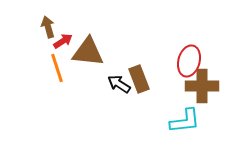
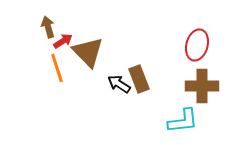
brown triangle: rotated 40 degrees clockwise
red ellipse: moved 8 px right, 16 px up
cyan L-shape: moved 2 px left
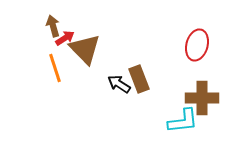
brown arrow: moved 5 px right, 1 px up
red arrow: moved 2 px right, 3 px up
brown triangle: moved 3 px left, 3 px up
orange line: moved 2 px left
brown cross: moved 12 px down
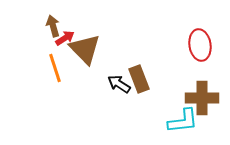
red ellipse: moved 3 px right; rotated 24 degrees counterclockwise
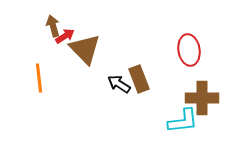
red arrow: moved 2 px up
red ellipse: moved 11 px left, 5 px down
orange line: moved 16 px left, 10 px down; rotated 12 degrees clockwise
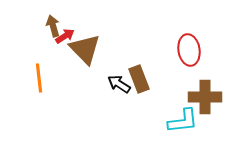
brown cross: moved 3 px right, 1 px up
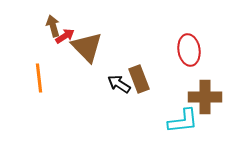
brown triangle: moved 2 px right, 2 px up
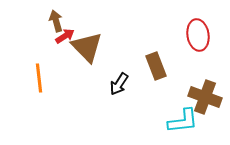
brown arrow: moved 3 px right, 5 px up
red ellipse: moved 9 px right, 15 px up
brown rectangle: moved 17 px right, 13 px up
black arrow: rotated 90 degrees counterclockwise
brown cross: rotated 20 degrees clockwise
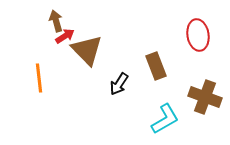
brown triangle: moved 3 px down
cyan L-shape: moved 18 px left, 2 px up; rotated 24 degrees counterclockwise
